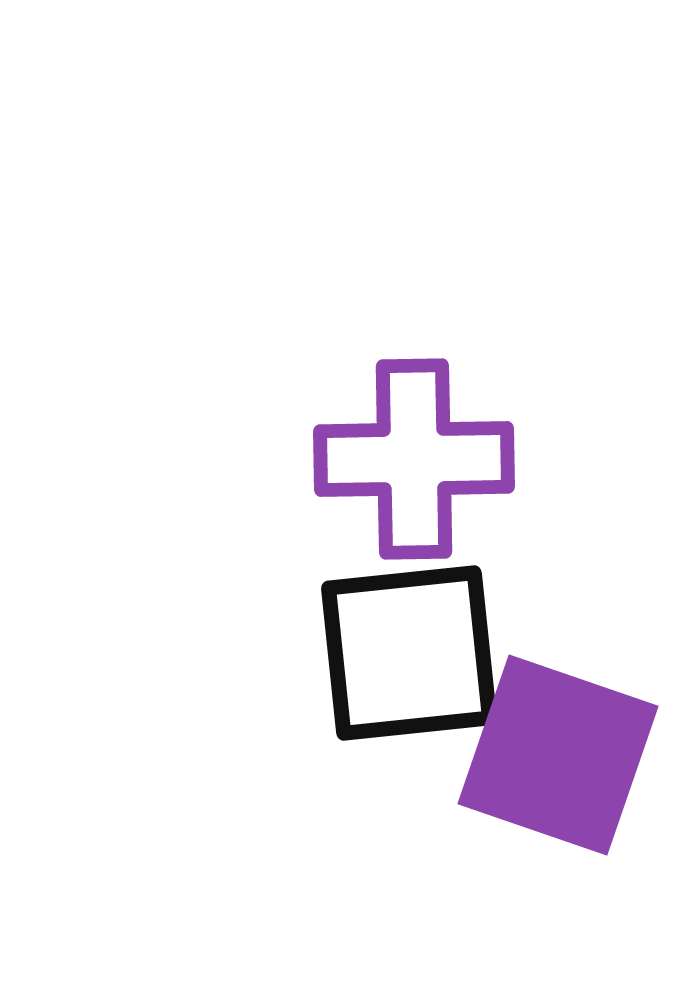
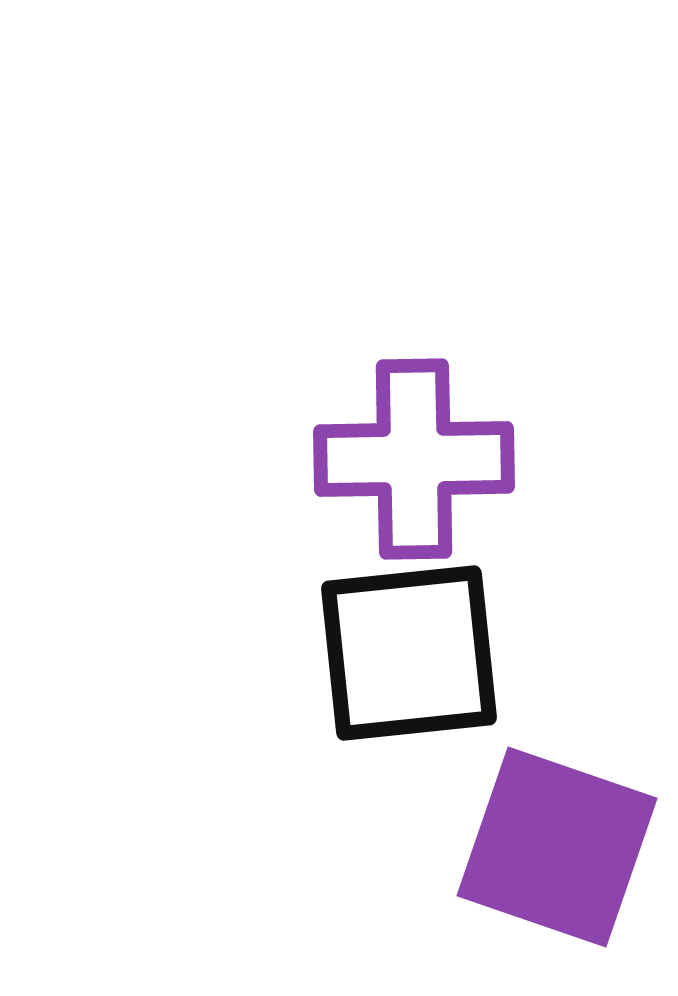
purple square: moved 1 px left, 92 px down
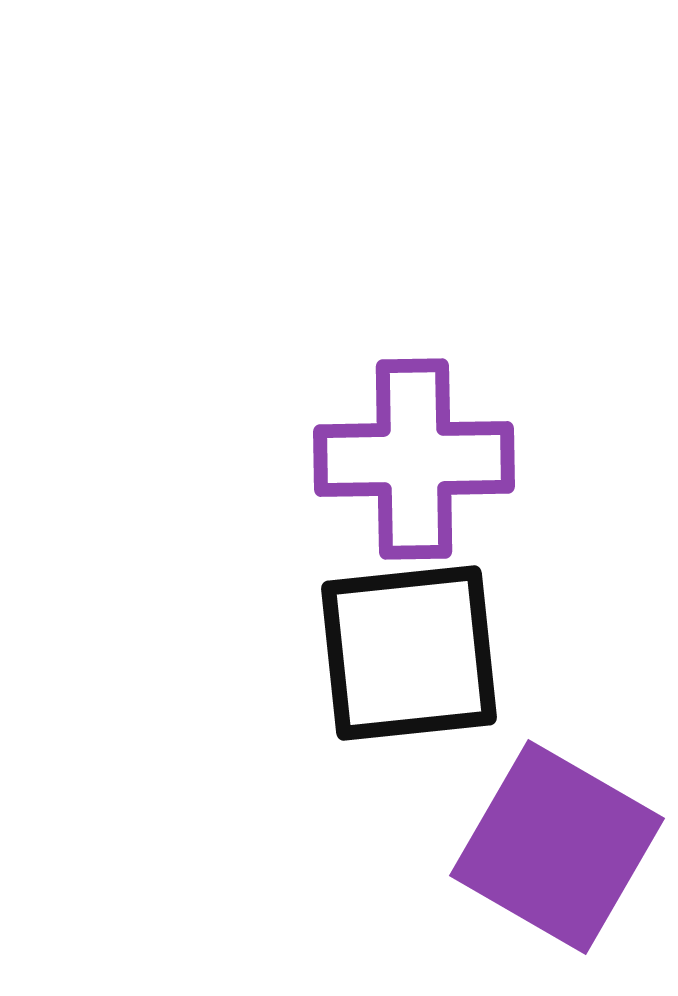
purple square: rotated 11 degrees clockwise
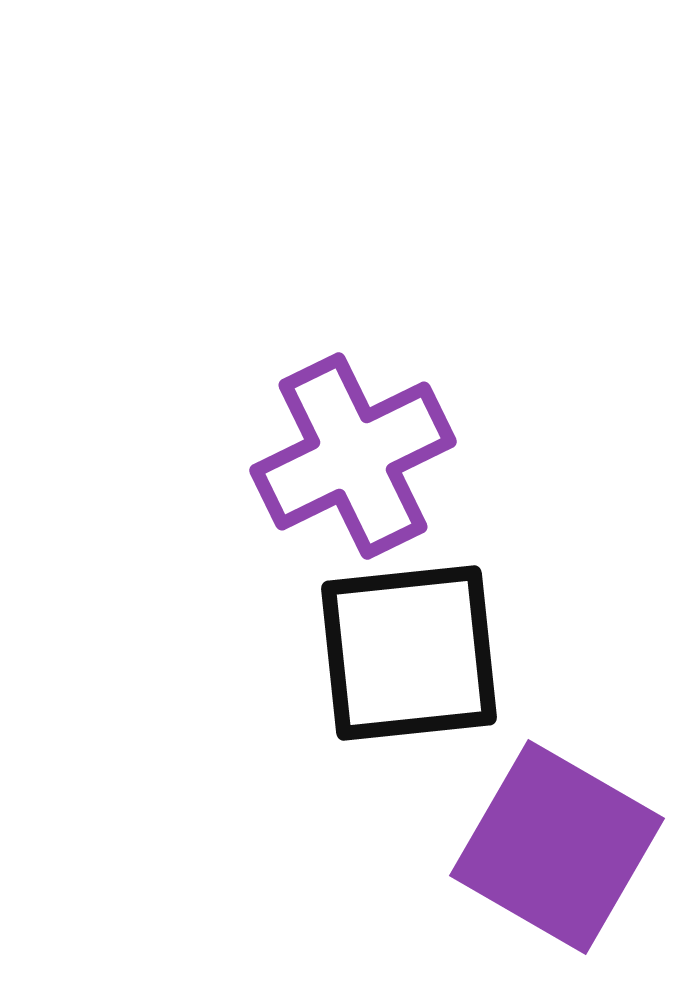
purple cross: moved 61 px left, 3 px up; rotated 25 degrees counterclockwise
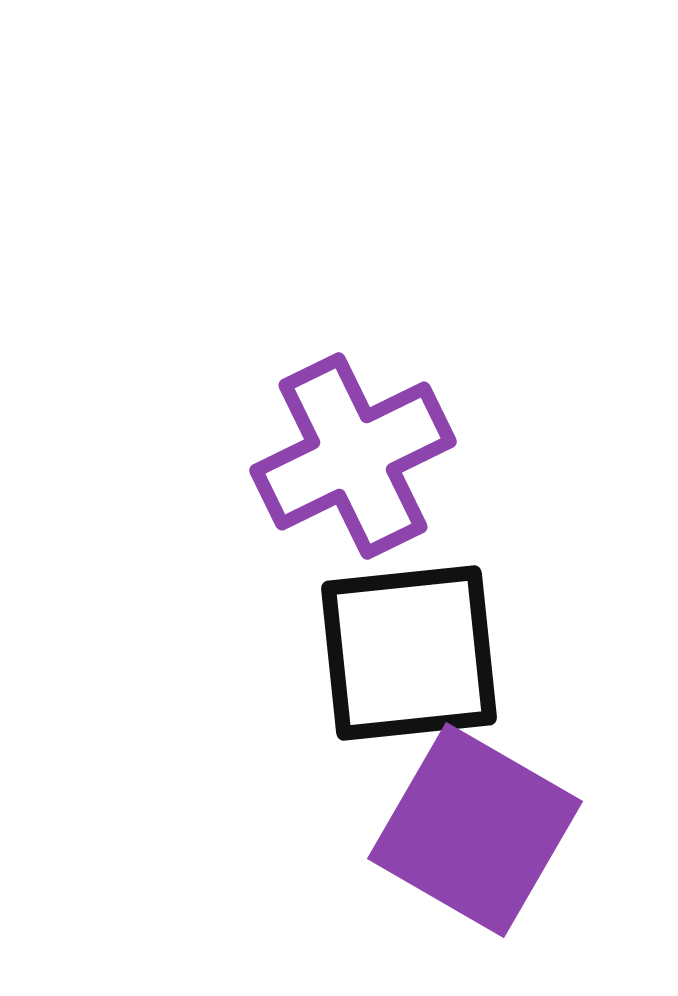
purple square: moved 82 px left, 17 px up
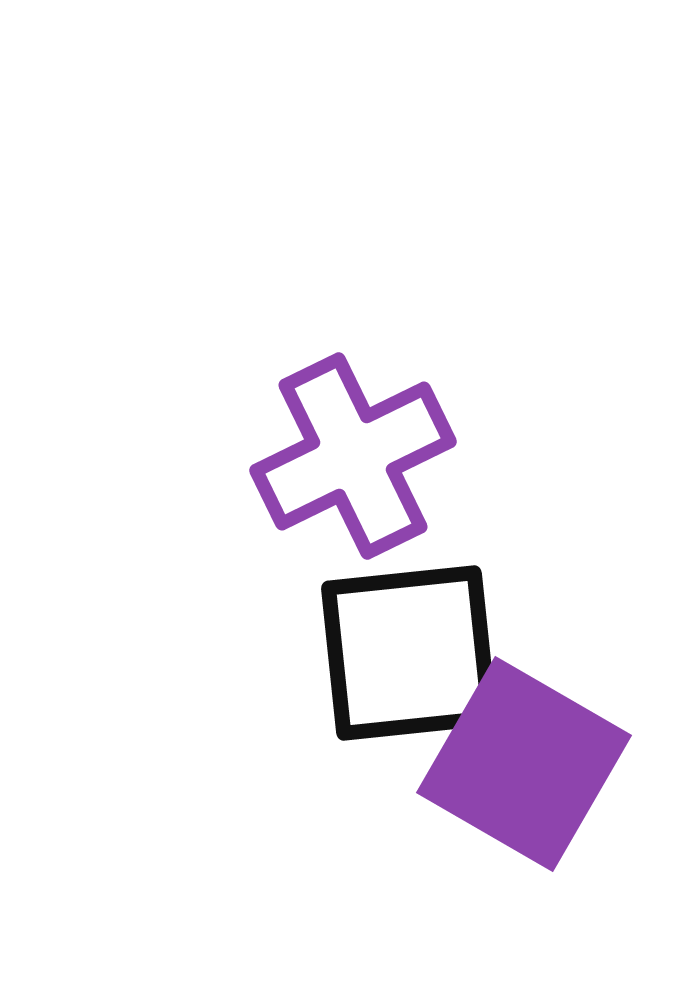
purple square: moved 49 px right, 66 px up
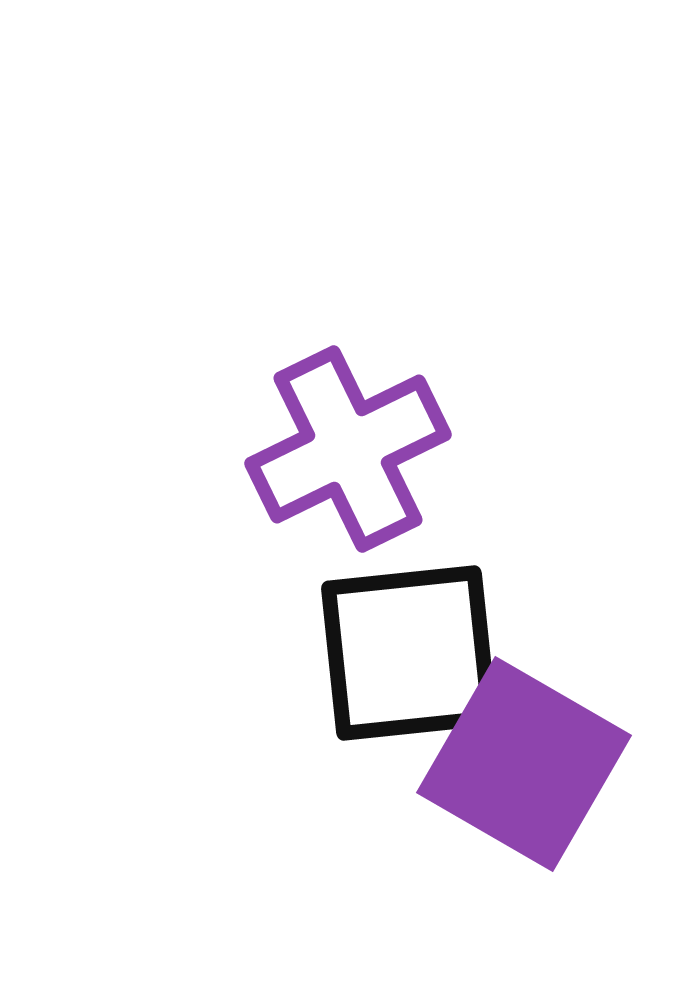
purple cross: moved 5 px left, 7 px up
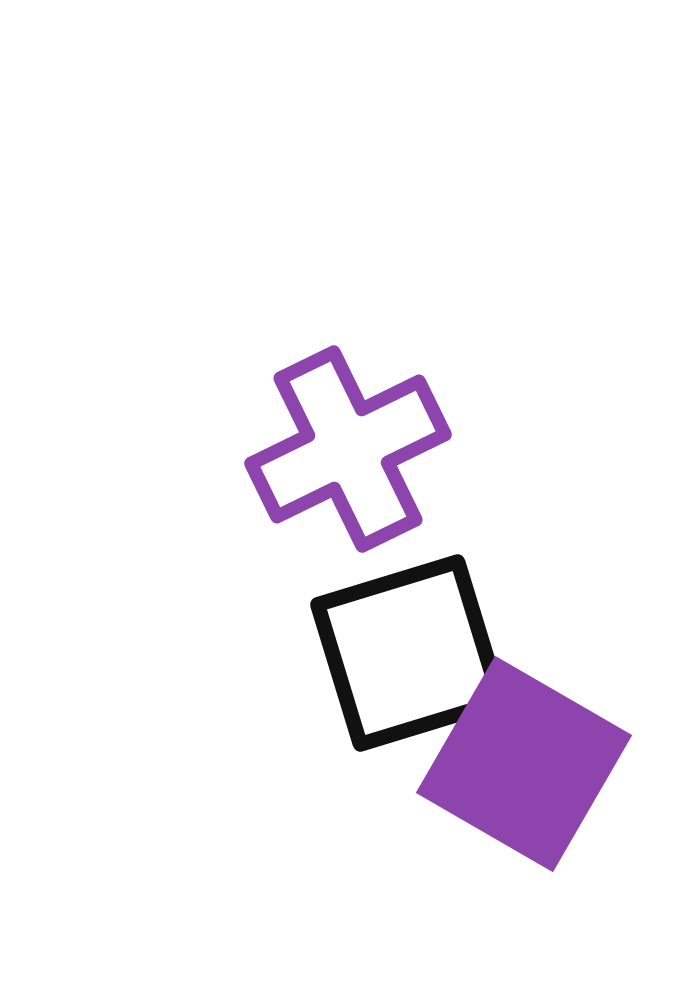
black square: rotated 11 degrees counterclockwise
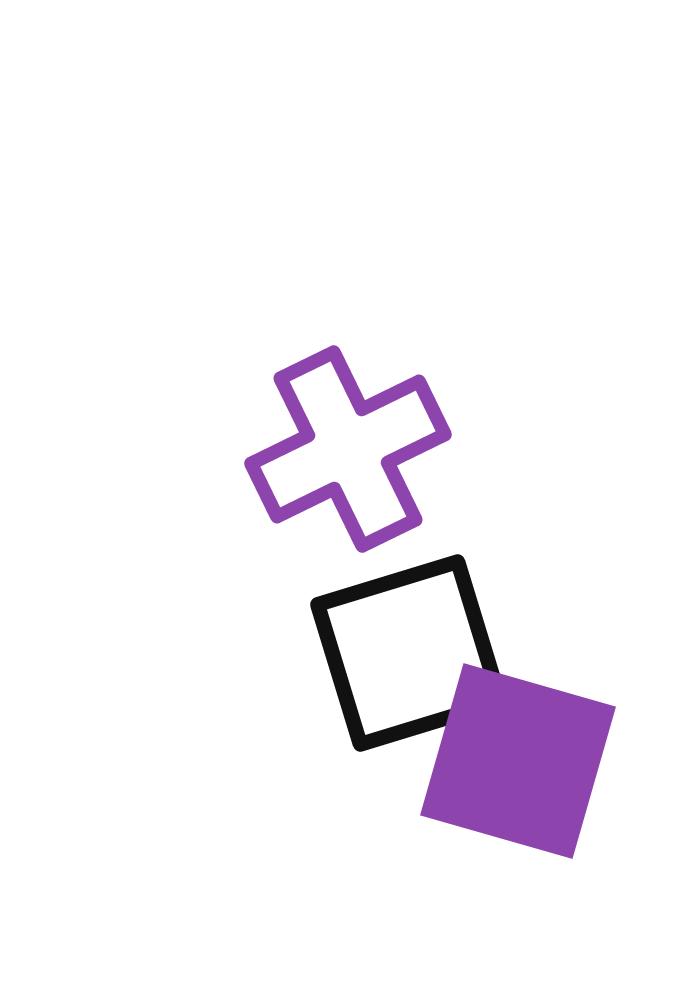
purple square: moved 6 px left, 3 px up; rotated 14 degrees counterclockwise
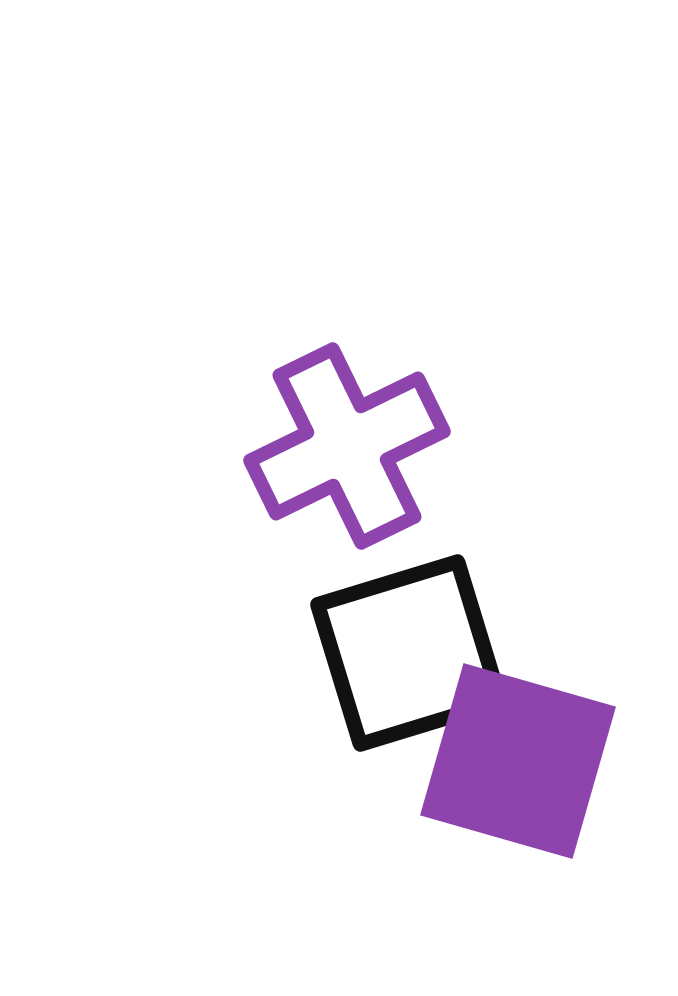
purple cross: moved 1 px left, 3 px up
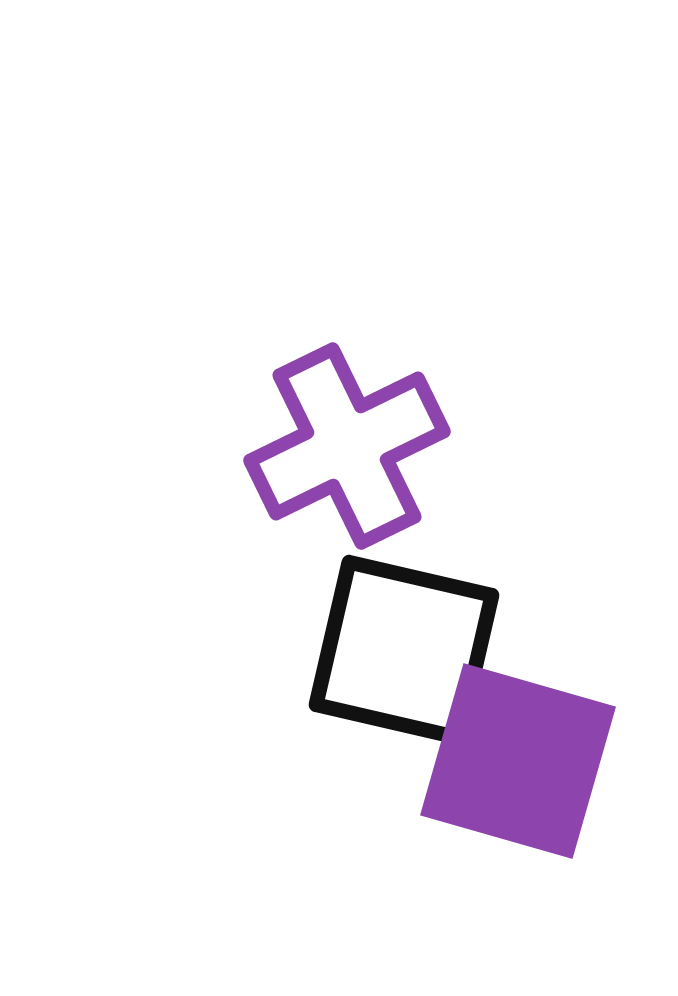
black square: moved 5 px left, 3 px up; rotated 30 degrees clockwise
